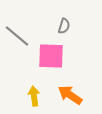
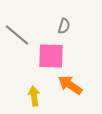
gray line: moved 1 px up
orange arrow: moved 10 px up
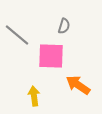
orange arrow: moved 8 px right
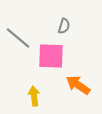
gray line: moved 1 px right, 3 px down
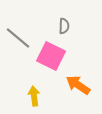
gray semicircle: rotated 14 degrees counterclockwise
pink square: rotated 24 degrees clockwise
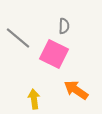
pink square: moved 3 px right, 2 px up
orange arrow: moved 2 px left, 5 px down
yellow arrow: moved 3 px down
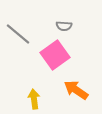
gray semicircle: rotated 91 degrees clockwise
gray line: moved 4 px up
pink square: moved 1 px right, 1 px down; rotated 28 degrees clockwise
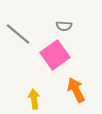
orange arrow: rotated 30 degrees clockwise
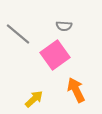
yellow arrow: rotated 54 degrees clockwise
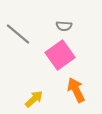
pink square: moved 5 px right
